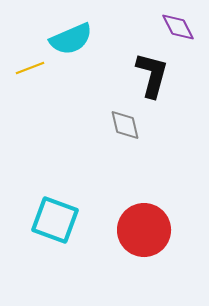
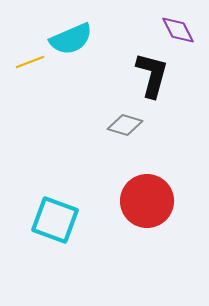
purple diamond: moved 3 px down
yellow line: moved 6 px up
gray diamond: rotated 60 degrees counterclockwise
red circle: moved 3 px right, 29 px up
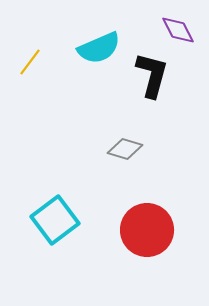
cyan semicircle: moved 28 px right, 9 px down
yellow line: rotated 32 degrees counterclockwise
gray diamond: moved 24 px down
red circle: moved 29 px down
cyan square: rotated 33 degrees clockwise
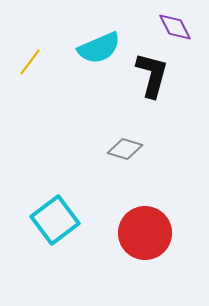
purple diamond: moved 3 px left, 3 px up
red circle: moved 2 px left, 3 px down
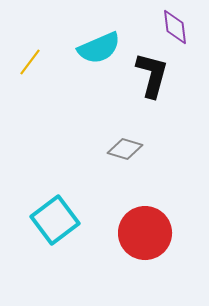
purple diamond: rotated 21 degrees clockwise
